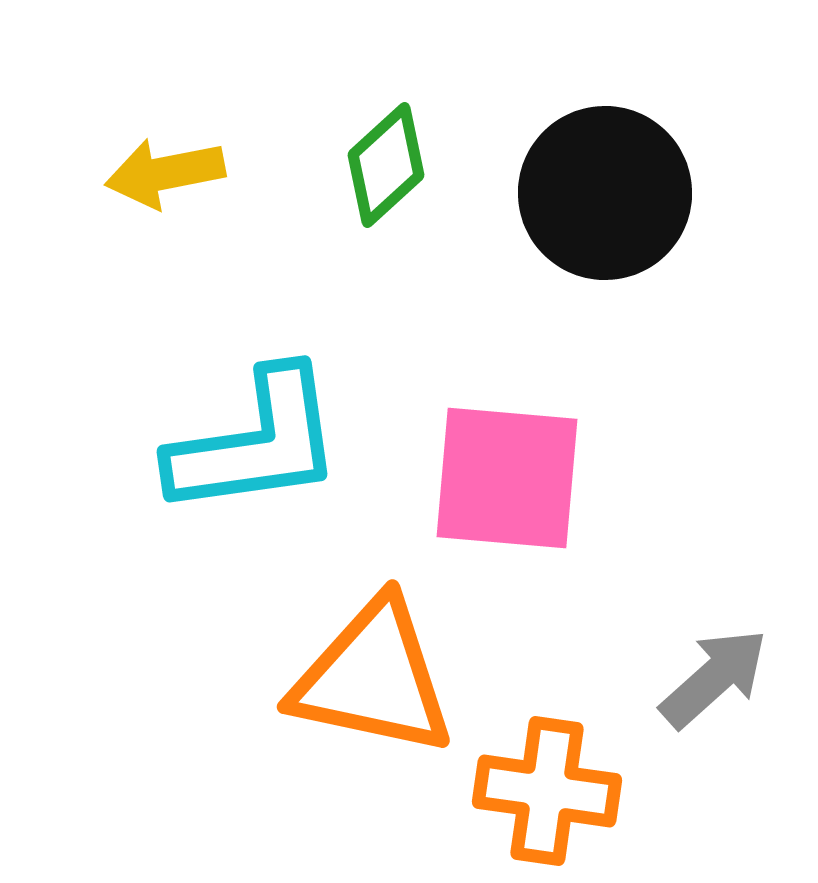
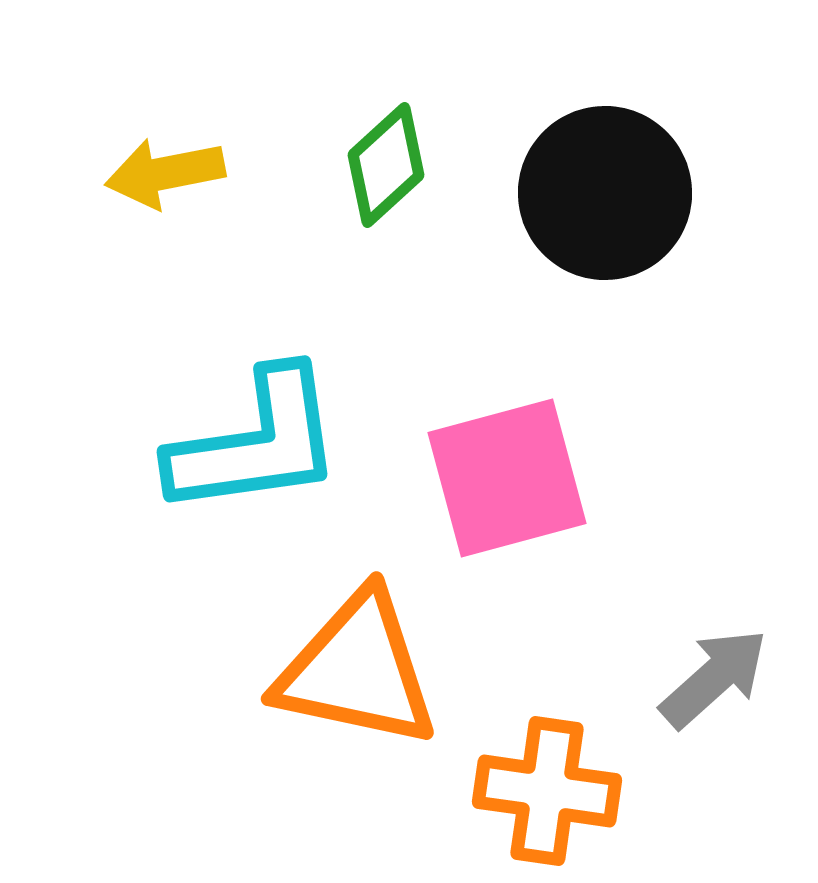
pink square: rotated 20 degrees counterclockwise
orange triangle: moved 16 px left, 8 px up
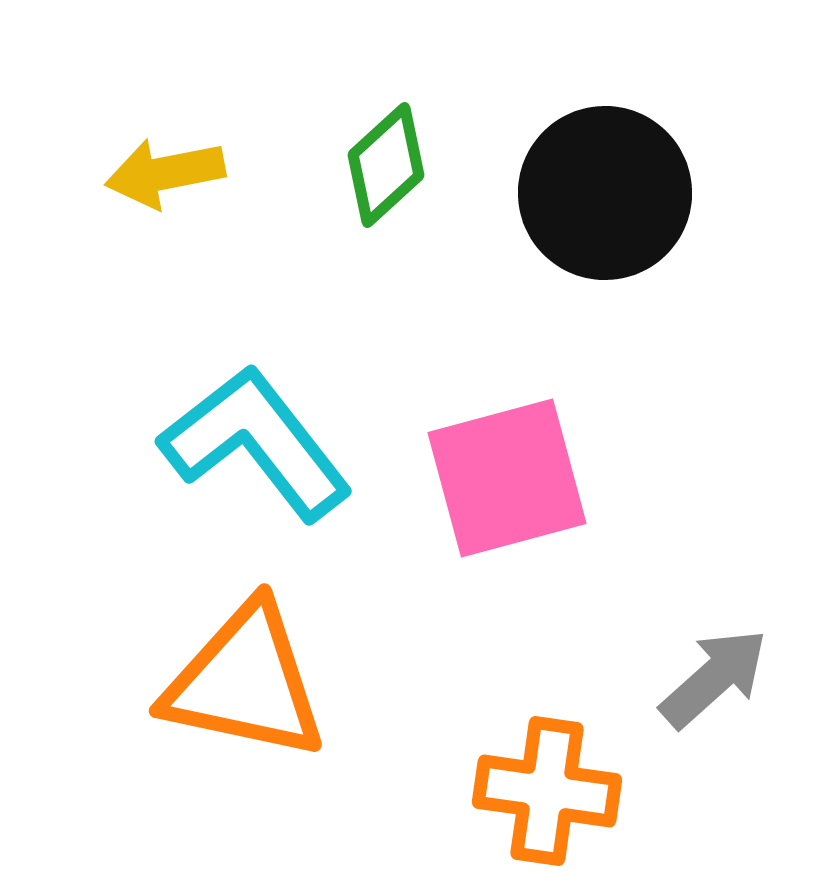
cyan L-shape: rotated 120 degrees counterclockwise
orange triangle: moved 112 px left, 12 px down
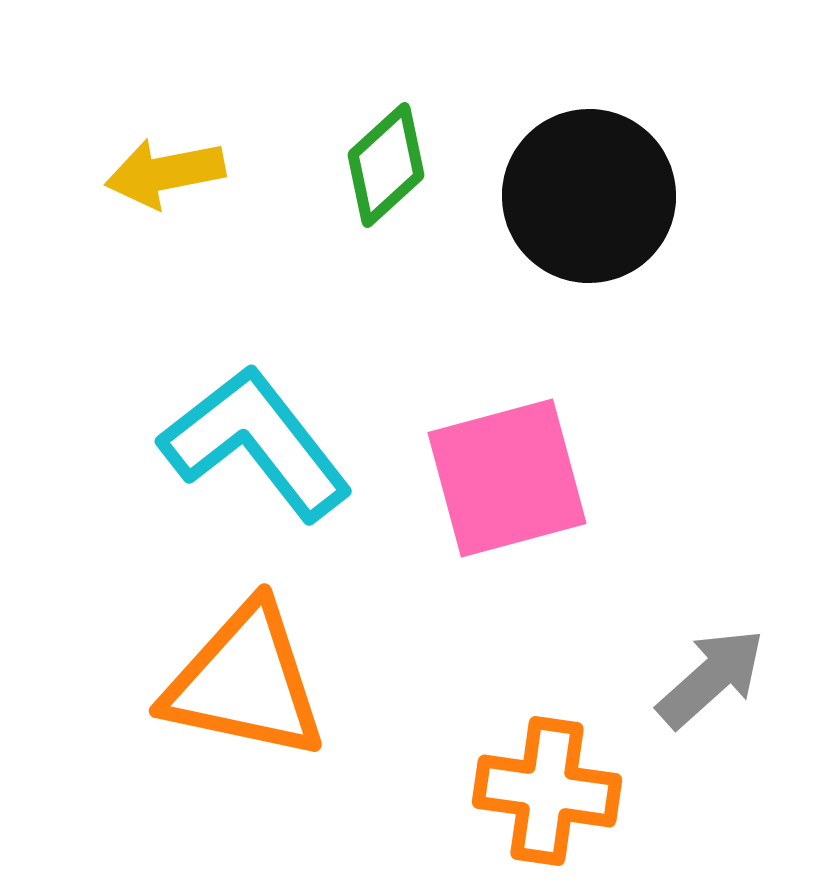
black circle: moved 16 px left, 3 px down
gray arrow: moved 3 px left
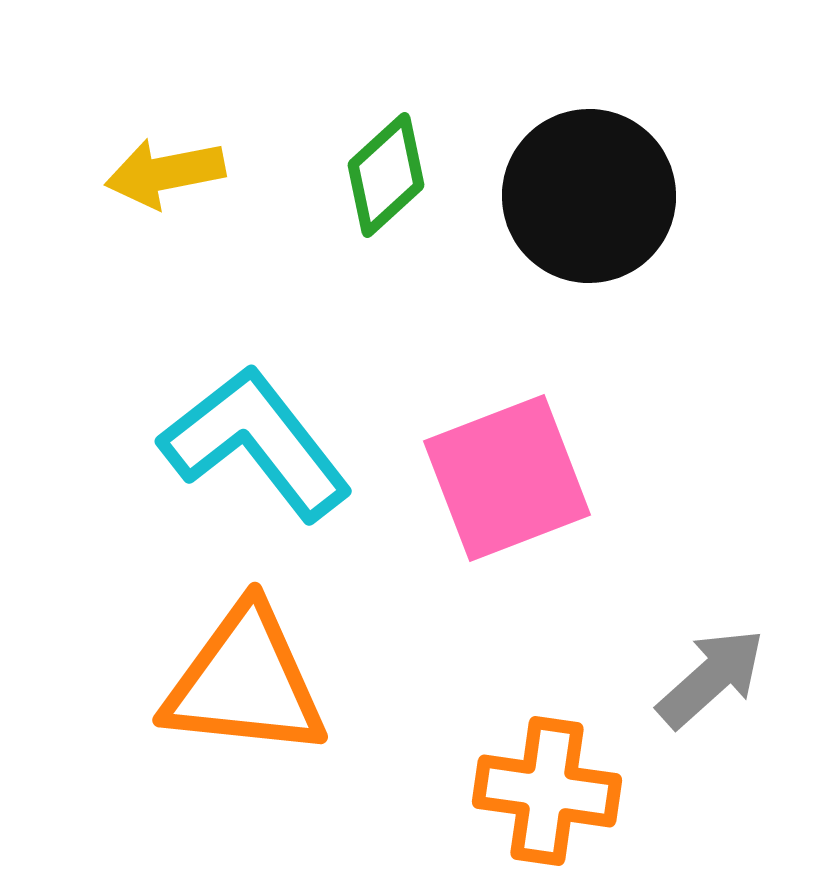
green diamond: moved 10 px down
pink square: rotated 6 degrees counterclockwise
orange triangle: rotated 6 degrees counterclockwise
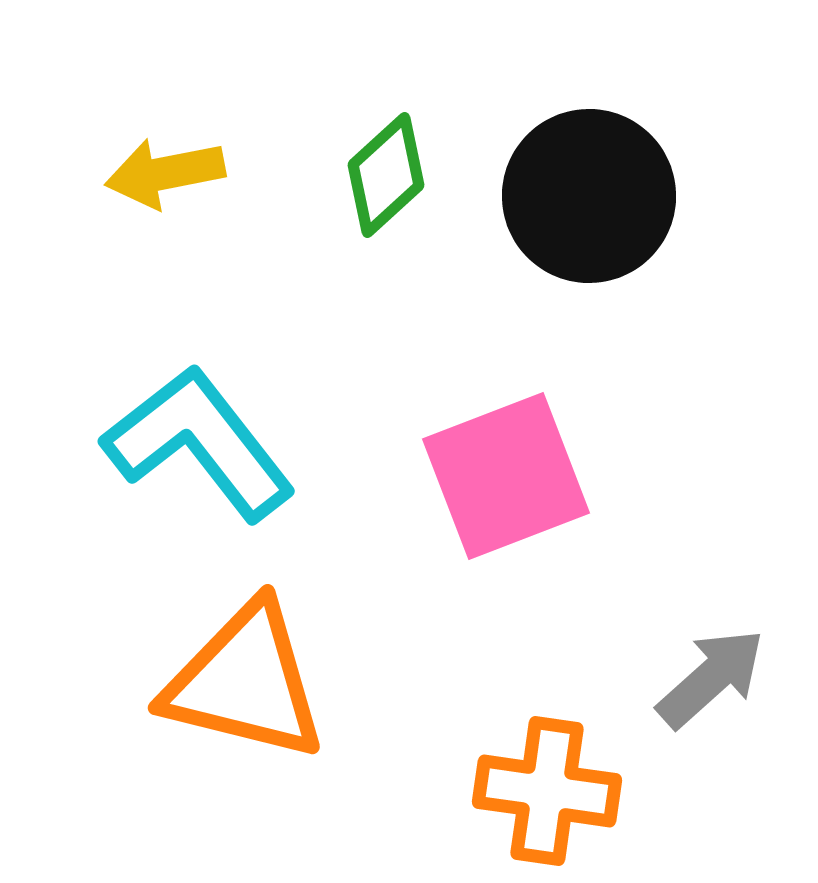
cyan L-shape: moved 57 px left
pink square: moved 1 px left, 2 px up
orange triangle: rotated 8 degrees clockwise
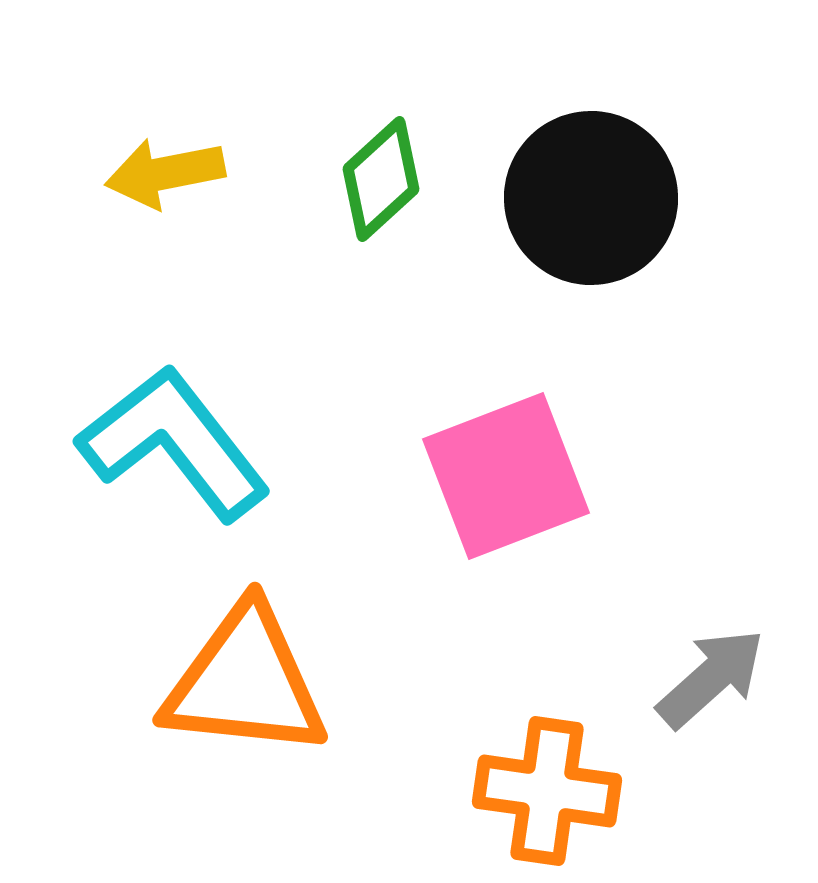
green diamond: moved 5 px left, 4 px down
black circle: moved 2 px right, 2 px down
cyan L-shape: moved 25 px left
orange triangle: rotated 8 degrees counterclockwise
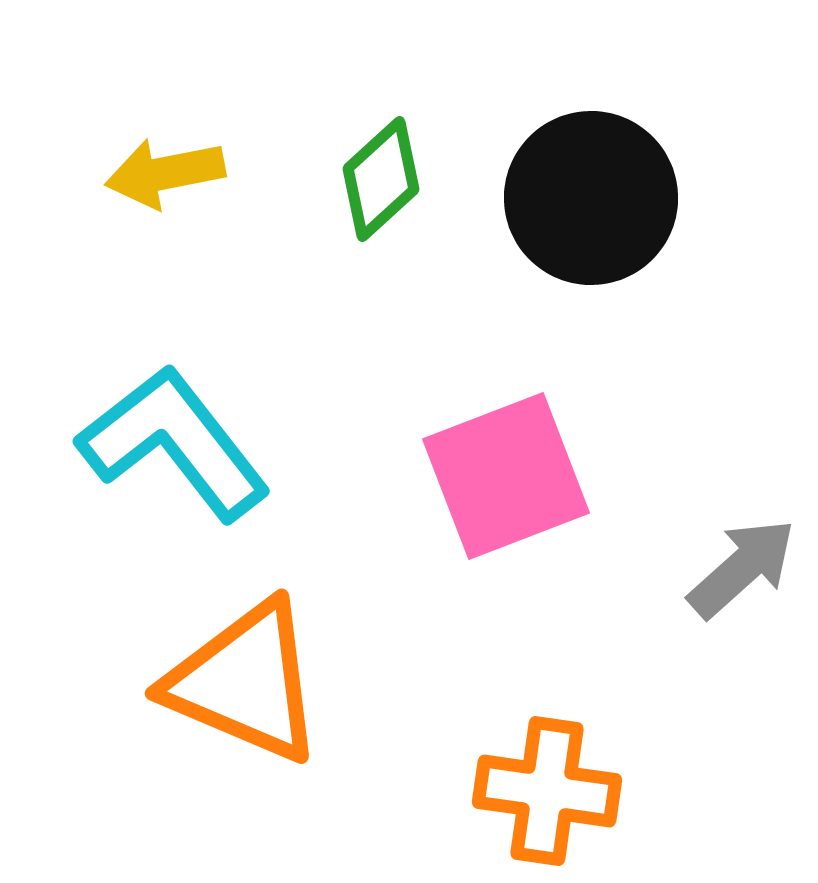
gray arrow: moved 31 px right, 110 px up
orange triangle: rotated 17 degrees clockwise
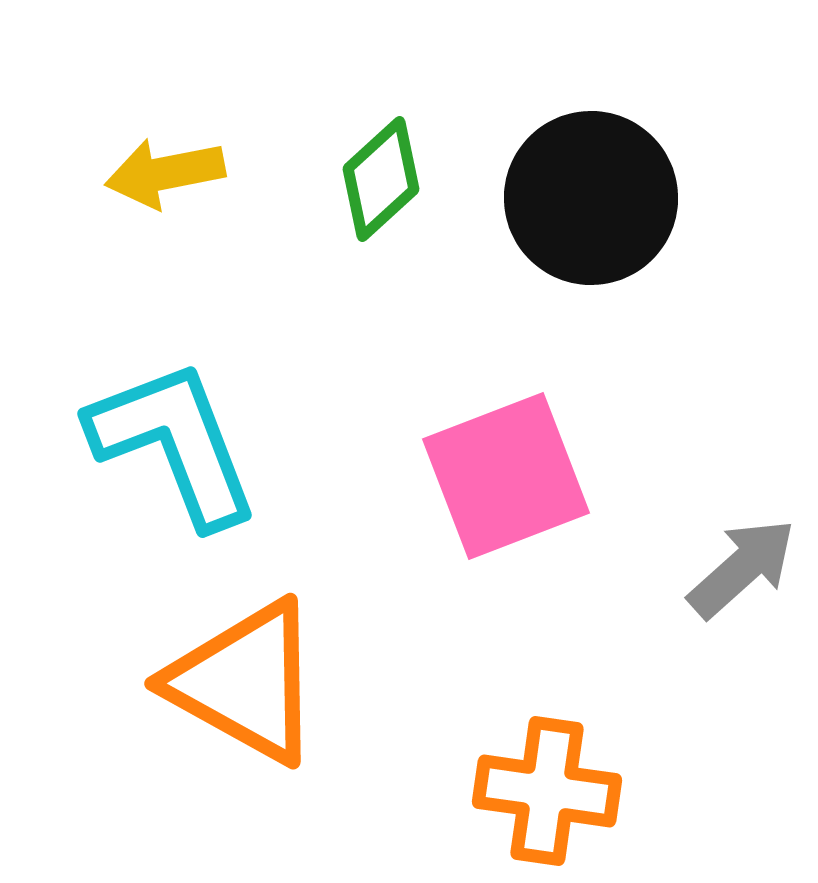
cyan L-shape: rotated 17 degrees clockwise
orange triangle: rotated 6 degrees clockwise
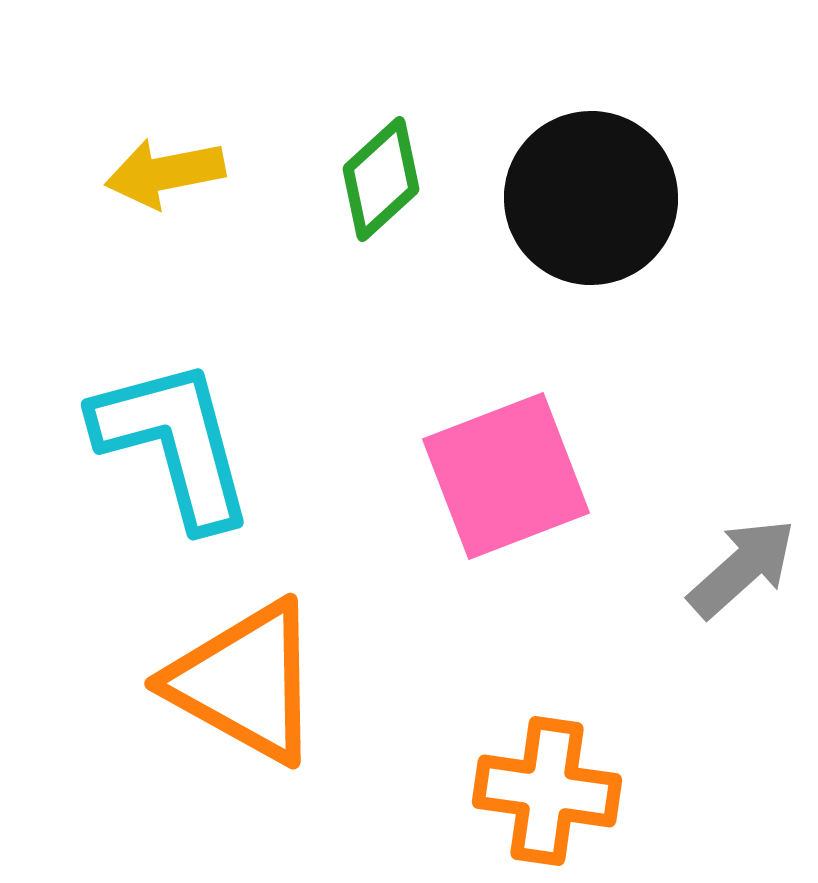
cyan L-shape: rotated 6 degrees clockwise
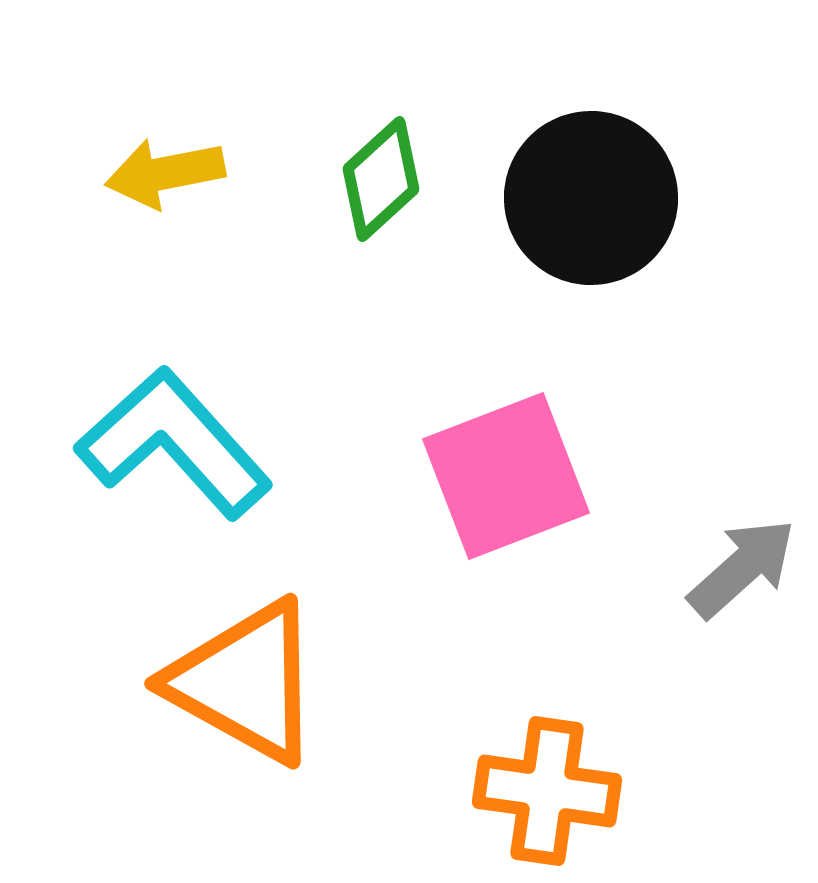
cyan L-shape: rotated 27 degrees counterclockwise
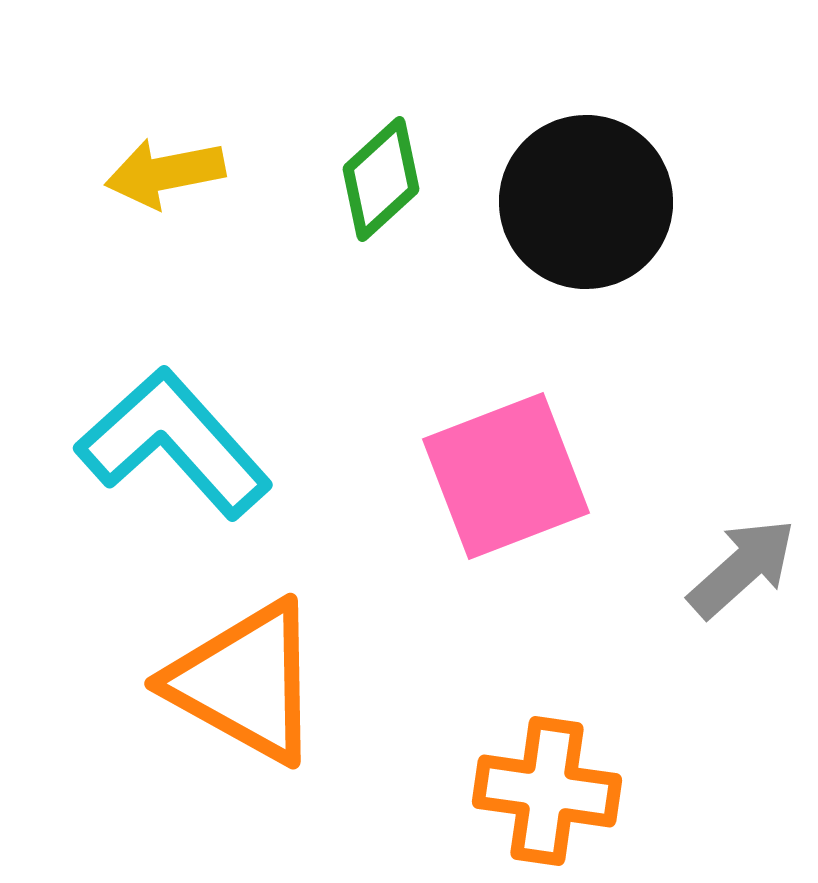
black circle: moved 5 px left, 4 px down
